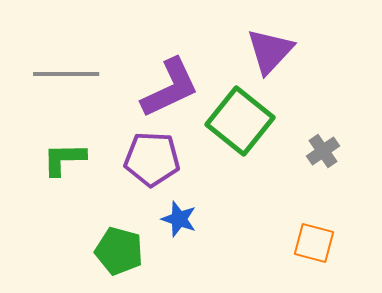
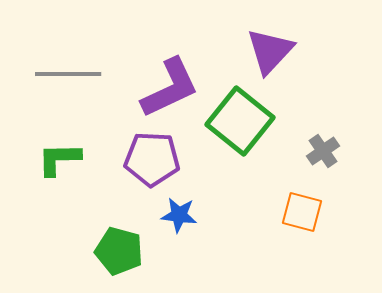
gray line: moved 2 px right
green L-shape: moved 5 px left
blue star: moved 4 px up; rotated 12 degrees counterclockwise
orange square: moved 12 px left, 31 px up
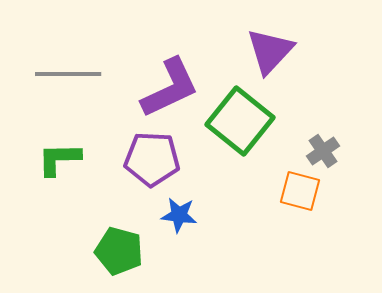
orange square: moved 2 px left, 21 px up
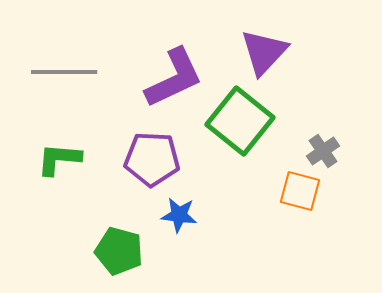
purple triangle: moved 6 px left, 1 px down
gray line: moved 4 px left, 2 px up
purple L-shape: moved 4 px right, 10 px up
green L-shape: rotated 6 degrees clockwise
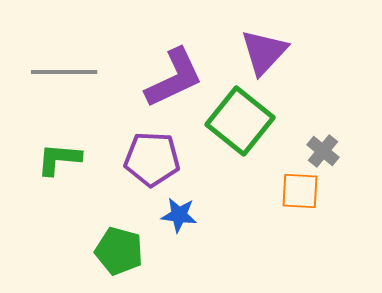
gray cross: rotated 16 degrees counterclockwise
orange square: rotated 12 degrees counterclockwise
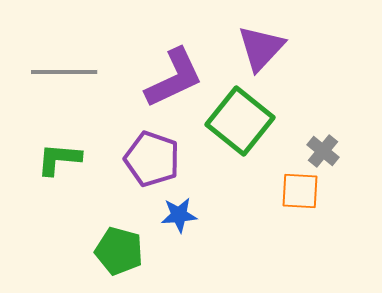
purple triangle: moved 3 px left, 4 px up
purple pentagon: rotated 16 degrees clockwise
blue star: rotated 12 degrees counterclockwise
